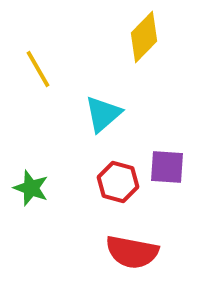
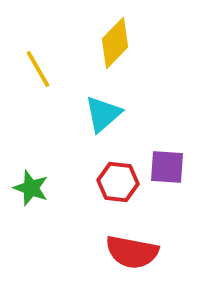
yellow diamond: moved 29 px left, 6 px down
red hexagon: rotated 9 degrees counterclockwise
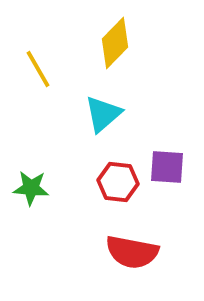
green star: rotated 15 degrees counterclockwise
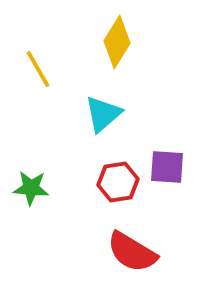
yellow diamond: moved 2 px right, 1 px up; rotated 12 degrees counterclockwise
red hexagon: rotated 15 degrees counterclockwise
red semicircle: rotated 20 degrees clockwise
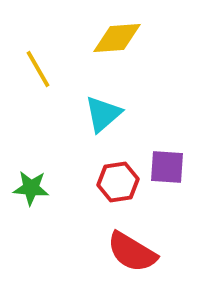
yellow diamond: moved 4 px up; rotated 54 degrees clockwise
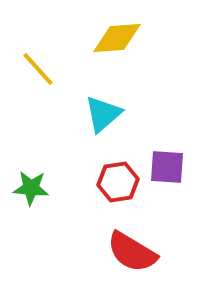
yellow line: rotated 12 degrees counterclockwise
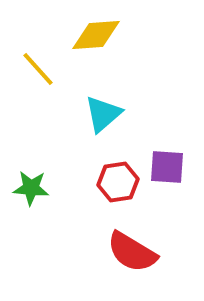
yellow diamond: moved 21 px left, 3 px up
